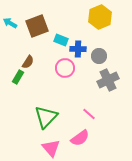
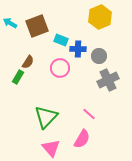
pink circle: moved 5 px left
pink semicircle: moved 2 px right, 1 px down; rotated 24 degrees counterclockwise
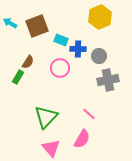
gray cross: rotated 15 degrees clockwise
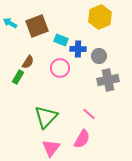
pink triangle: rotated 18 degrees clockwise
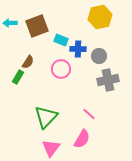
yellow hexagon: rotated 10 degrees clockwise
cyan arrow: rotated 32 degrees counterclockwise
pink circle: moved 1 px right, 1 px down
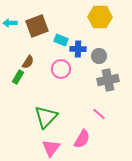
yellow hexagon: rotated 15 degrees clockwise
pink line: moved 10 px right
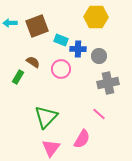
yellow hexagon: moved 4 px left
brown semicircle: moved 5 px right; rotated 88 degrees counterclockwise
gray cross: moved 3 px down
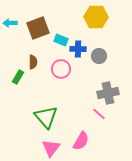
brown square: moved 1 px right, 2 px down
brown semicircle: rotated 56 degrees clockwise
gray cross: moved 10 px down
green triangle: rotated 25 degrees counterclockwise
pink semicircle: moved 1 px left, 2 px down
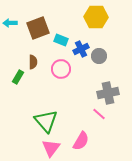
blue cross: moved 3 px right; rotated 28 degrees counterclockwise
green triangle: moved 4 px down
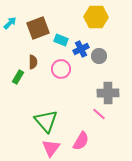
cyan arrow: rotated 136 degrees clockwise
gray cross: rotated 10 degrees clockwise
